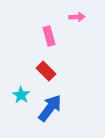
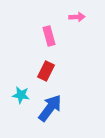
red rectangle: rotated 72 degrees clockwise
cyan star: rotated 24 degrees counterclockwise
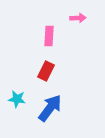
pink arrow: moved 1 px right, 1 px down
pink rectangle: rotated 18 degrees clockwise
cyan star: moved 4 px left, 4 px down
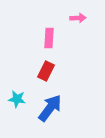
pink rectangle: moved 2 px down
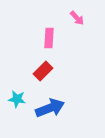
pink arrow: moved 1 px left; rotated 49 degrees clockwise
red rectangle: moved 3 px left; rotated 18 degrees clockwise
blue arrow: rotated 32 degrees clockwise
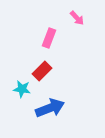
pink rectangle: rotated 18 degrees clockwise
red rectangle: moved 1 px left
cyan star: moved 5 px right, 10 px up
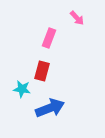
red rectangle: rotated 30 degrees counterclockwise
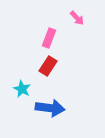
red rectangle: moved 6 px right, 5 px up; rotated 18 degrees clockwise
cyan star: rotated 18 degrees clockwise
blue arrow: rotated 28 degrees clockwise
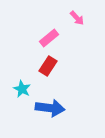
pink rectangle: rotated 30 degrees clockwise
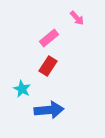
blue arrow: moved 1 px left, 2 px down; rotated 12 degrees counterclockwise
